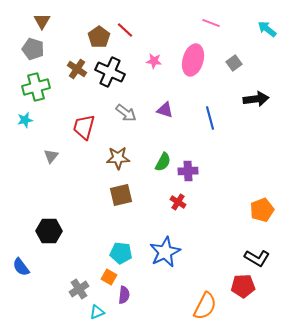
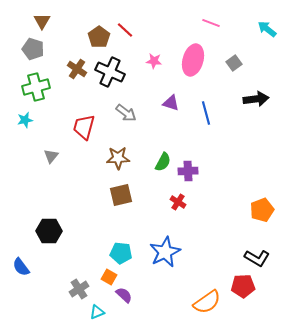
purple triangle: moved 6 px right, 7 px up
blue line: moved 4 px left, 5 px up
purple semicircle: rotated 54 degrees counterclockwise
orange semicircle: moved 2 px right, 4 px up; rotated 28 degrees clockwise
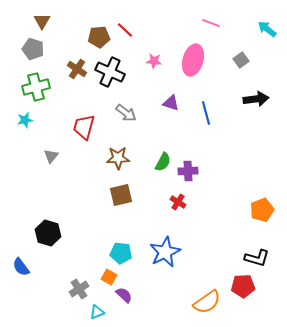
brown pentagon: rotated 30 degrees clockwise
gray square: moved 7 px right, 3 px up
black hexagon: moved 1 px left, 2 px down; rotated 15 degrees clockwise
black L-shape: rotated 15 degrees counterclockwise
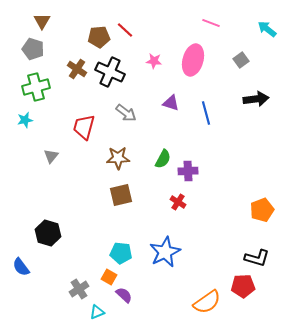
green semicircle: moved 3 px up
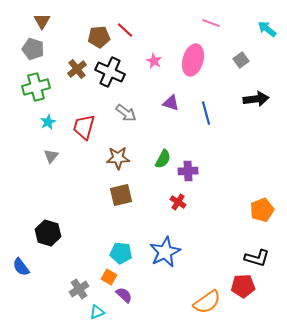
pink star: rotated 21 degrees clockwise
brown cross: rotated 18 degrees clockwise
cyan star: moved 23 px right, 2 px down; rotated 14 degrees counterclockwise
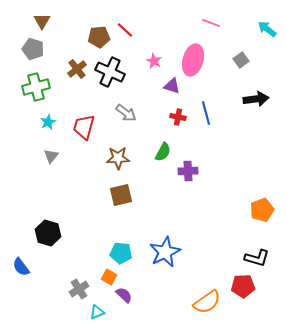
purple triangle: moved 1 px right, 17 px up
green semicircle: moved 7 px up
red cross: moved 85 px up; rotated 21 degrees counterclockwise
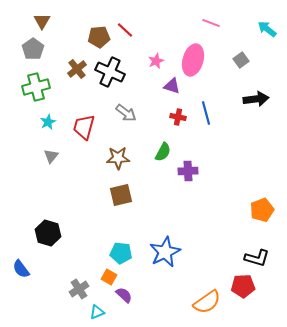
gray pentagon: rotated 20 degrees clockwise
pink star: moved 2 px right; rotated 21 degrees clockwise
blue semicircle: moved 2 px down
